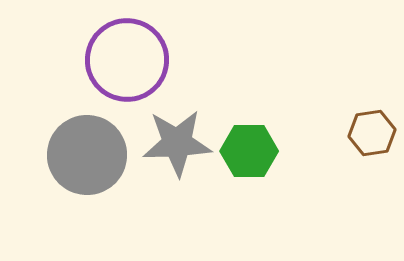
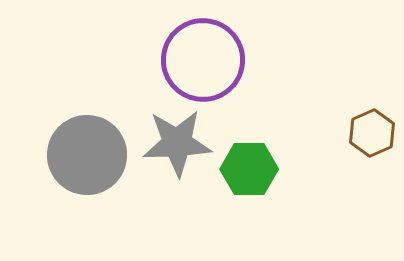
purple circle: moved 76 px right
brown hexagon: rotated 15 degrees counterclockwise
green hexagon: moved 18 px down
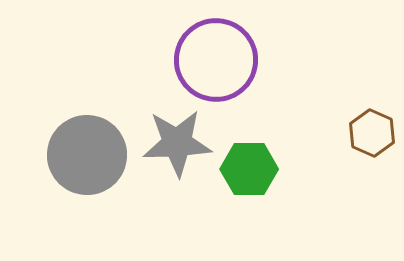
purple circle: moved 13 px right
brown hexagon: rotated 12 degrees counterclockwise
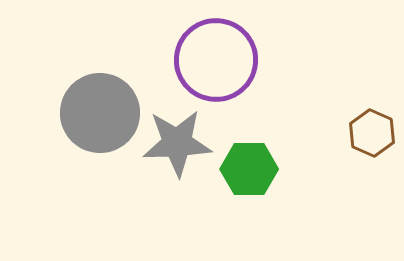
gray circle: moved 13 px right, 42 px up
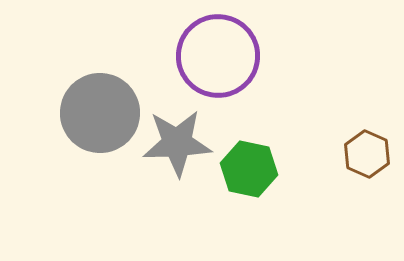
purple circle: moved 2 px right, 4 px up
brown hexagon: moved 5 px left, 21 px down
green hexagon: rotated 12 degrees clockwise
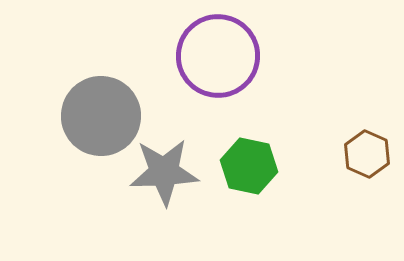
gray circle: moved 1 px right, 3 px down
gray star: moved 13 px left, 29 px down
green hexagon: moved 3 px up
